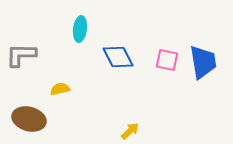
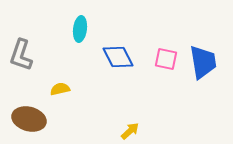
gray L-shape: rotated 72 degrees counterclockwise
pink square: moved 1 px left, 1 px up
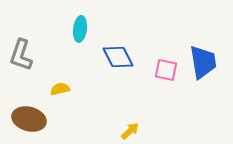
pink square: moved 11 px down
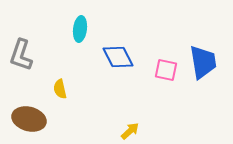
yellow semicircle: rotated 90 degrees counterclockwise
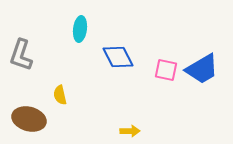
blue trapezoid: moved 1 px left, 7 px down; rotated 69 degrees clockwise
yellow semicircle: moved 6 px down
yellow arrow: rotated 42 degrees clockwise
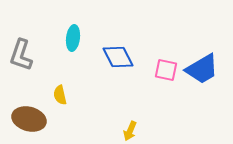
cyan ellipse: moved 7 px left, 9 px down
yellow arrow: rotated 114 degrees clockwise
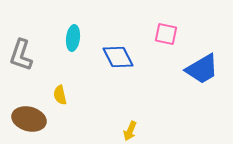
pink square: moved 36 px up
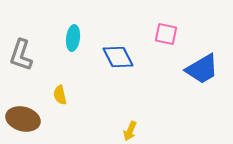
brown ellipse: moved 6 px left
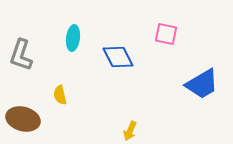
blue trapezoid: moved 15 px down
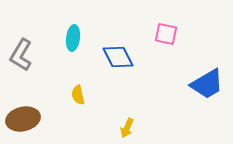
gray L-shape: rotated 12 degrees clockwise
blue trapezoid: moved 5 px right
yellow semicircle: moved 18 px right
brown ellipse: rotated 28 degrees counterclockwise
yellow arrow: moved 3 px left, 3 px up
